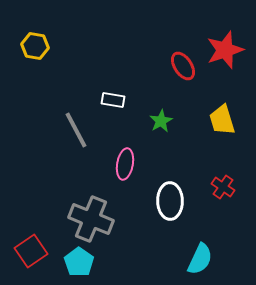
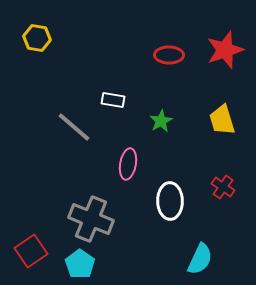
yellow hexagon: moved 2 px right, 8 px up
red ellipse: moved 14 px left, 11 px up; rotated 56 degrees counterclockwise
gray line: moved 2 px left, 3 px up; rotated 21 degrees counterclockwise
pink ellipse: moved 3 px right
cyan pentagon: moved 1 px right, 2 px down
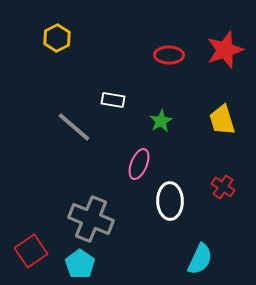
yellow hexagon: moved 20 px right; rotated 24 degrees clockwise
pink ellipse: moved 11 px right; rotated 12 degrees clockwise
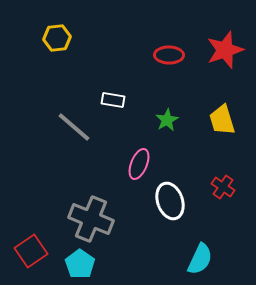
yellow hexagon: rotated 20 degrees clockwise
green star: moved 6 px right, 1 px up
white ellipse: rotated 18 degrees counterclockwise
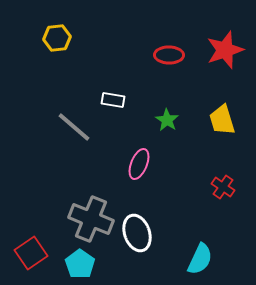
green star: rotated 10 degrees counterclockwise
white ellipse: moved 33 px left, 32 px down
red square: moved 2 px down
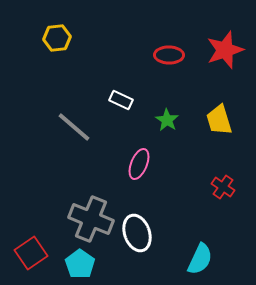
white rectangle: moved 8 px right; rotated 15 degrees clockwise
yellow trapezoid: moved 3 px left
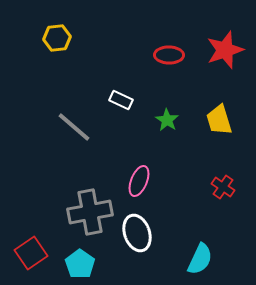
pink ellipse: moved 17 px down
gray cross: moved 1 px left, 7 px up; rotated 33 degrees counterclockwise
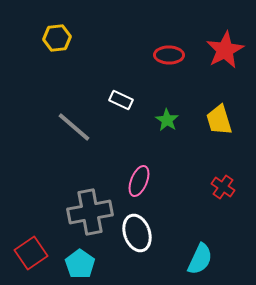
red star: rotated 9 degrees counterclockwise
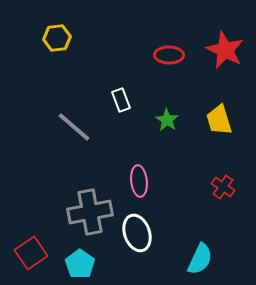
red star: rotated 18 degrees counterclockwise
white rectangle: rotated 45 degrees clockwise
pink ellipse: rotated 28 degrees counterclockwise
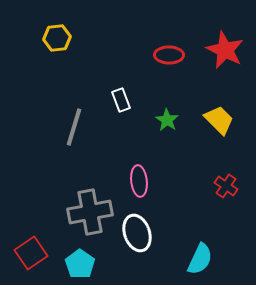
yellow trapezoid: rotated 152 degrees clockwise
gray line: rotated 66 degrees clockwise
red cross: moved 3 px right, 1 px up
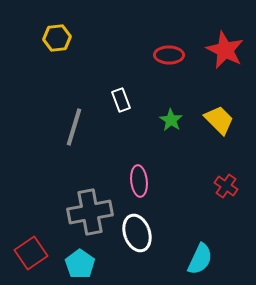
green star: moved 4 px right
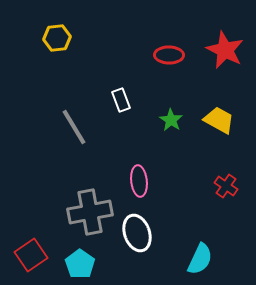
yellow trapezoid: rotated 16 degrees counterclockwise
gray line: rotated 48 degrees counterclockwise
red square: moved 2 px down
